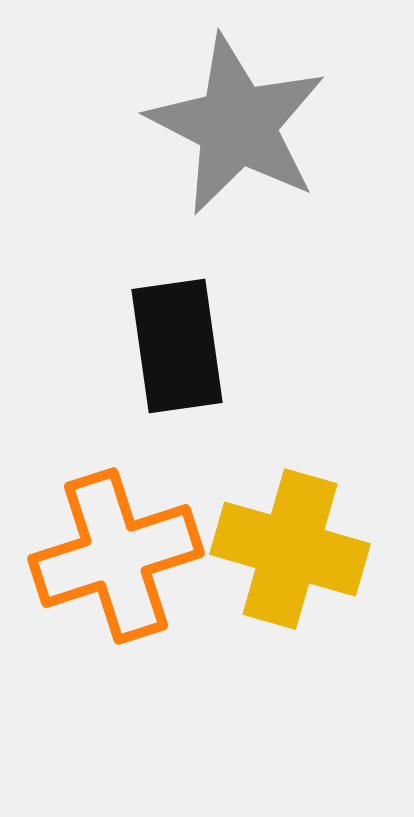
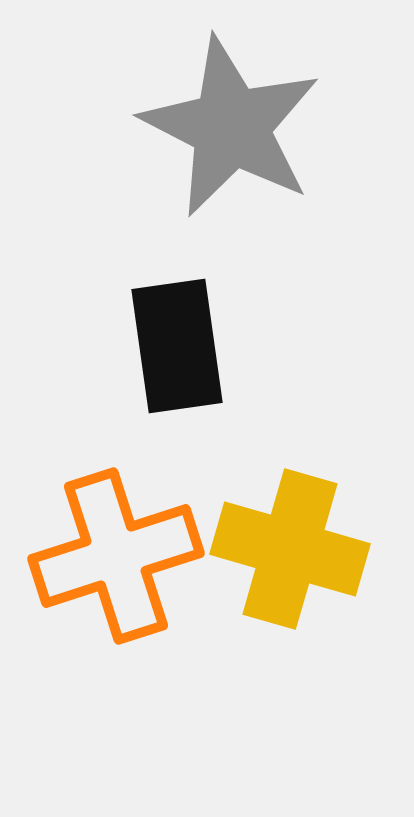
gray star: moved 6 px left, 2 px down
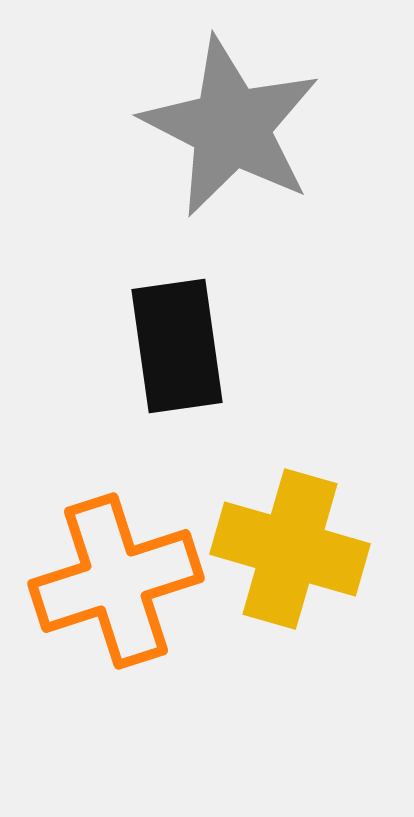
orange cross: moved 25 px down
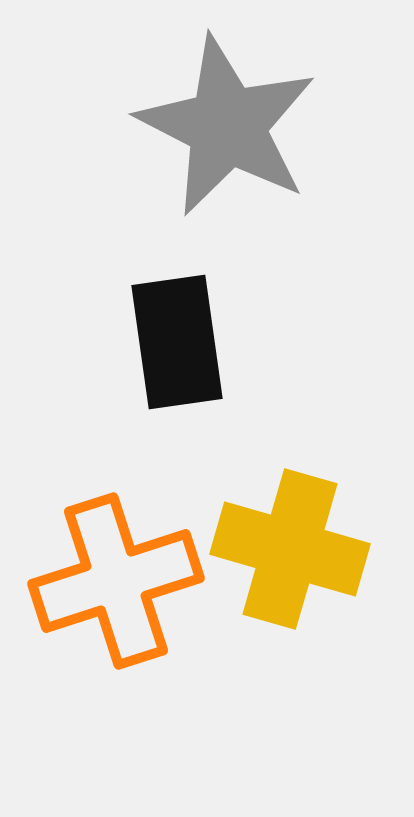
gray star: moved 4 px left, 1 px up
black rectangle: moved 4 px up
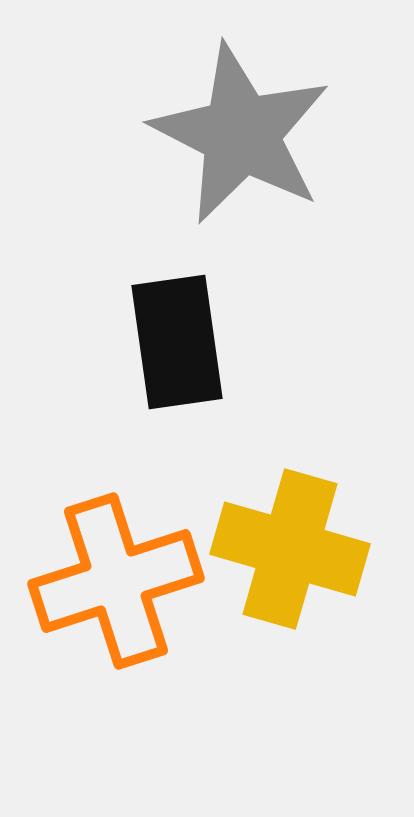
gray star: moved 14 px right, 8 px down
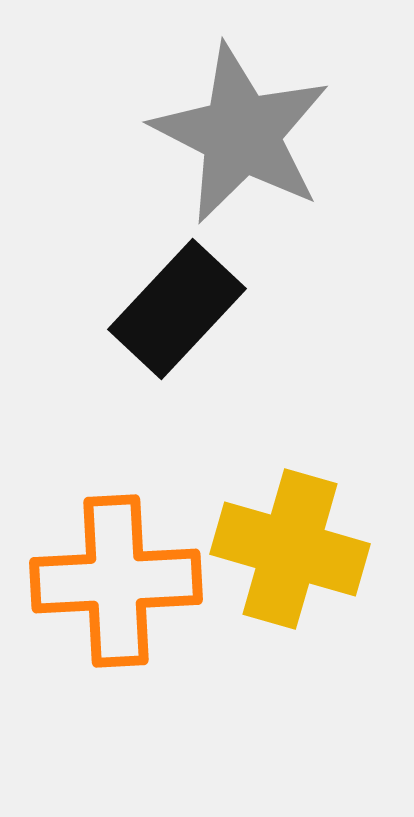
black rectangle: moved 33 px up; rotated 51 degrees clockwise
orange cross: rotated 15 degrees clockwise
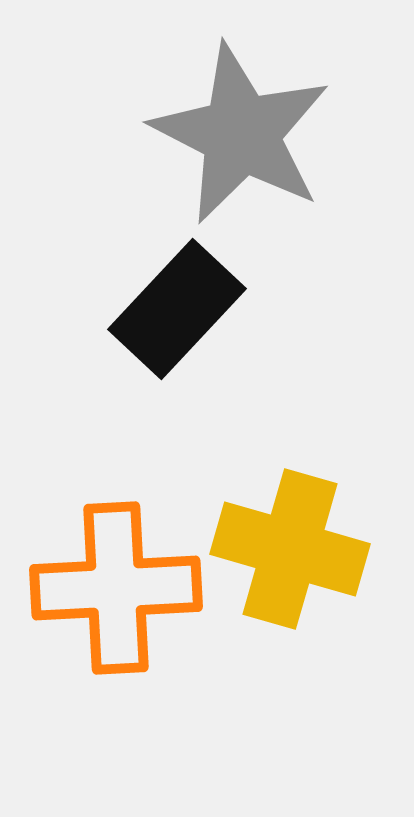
orange cross: moved 7 px down
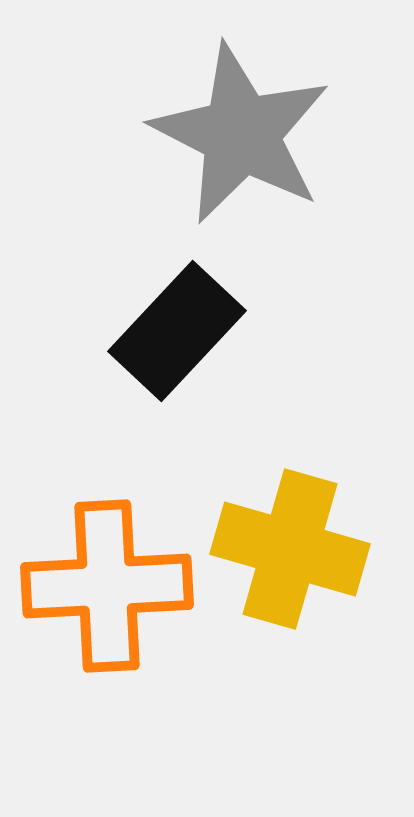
black rectangle: moved 22 px down
orange cross: moved 9 px left, 2 px up
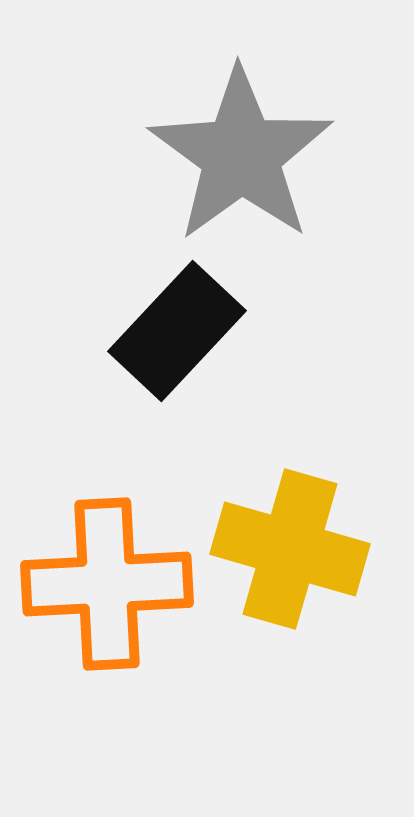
gray star: moved 21 px down; rotated 9 degrees clockwise
orange cross: moved 2 px up
